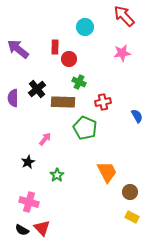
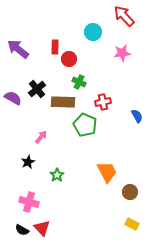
cyan circle: moved 8 px right, 5 px down
purple semicircle: rotated 120 degrees clockwise
green pentagon: moved 3 px up
pink arrow: moved 4 px left, 2 px up
yellow rectangle: moved 7 px down
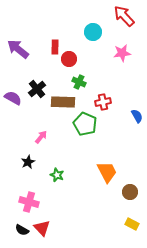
green pentagon: moved 1 px up
green star: rotated 16 degrees counterclockwise
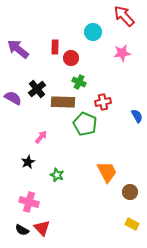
red circle: moved 2 px right, 1 px up
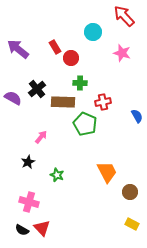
red rectangle: rotated 32 degrees counterclockwise
pink star: rotated 24 degrees clockwise
green cross: moved 1 px right, 1 px down; rotated 24 degrees counterclockwise
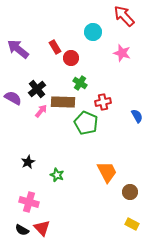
green cross: rotated 32 degrees clockwise
green pentagon: moved 1 px right, 1 px up
pink arrow: moved 26 px up
